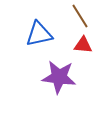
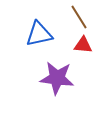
brown line: moved 1 px left, 1 px down
purple star: moved 2 px left, 1 px down
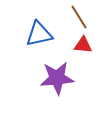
purple star: rotated 12 degrees counterclockwise
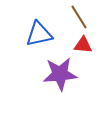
purple star: moved 3 px right, 4 px up
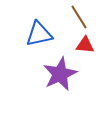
red triangle: moved 2 px right
purple star: rotated 20 degrees counterclockwise
